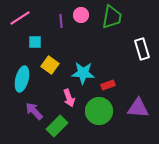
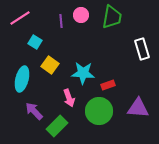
cyan square: rotated 32 degrees clockwise
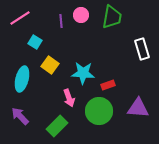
purple arrow: moved 14 px left, 5 px down
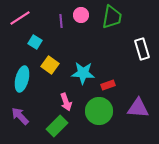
pink arrow: moved 3 px left, 4 px down
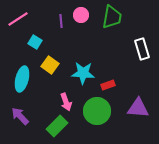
pink line: moved 2 px left, 1 px down
green circle: moved 2 px left
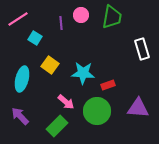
purple line: moved 2 px down
cyan square: moved 4 px up
pink arrow: rotated 30 degrees counterclockwise
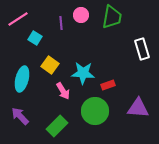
pink arrow: moved 3 px left, 11 px up; rotated 18 degrees clockwise
green circle: moved 2 px left
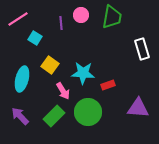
green circle: moved 7 px left, 1 px down
green rectangle: moved 3 px left, 10 px up
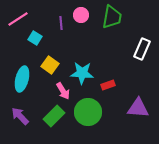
white rectangle: rotated 40 degrees clockwise
cyan star: moved 1 px left
